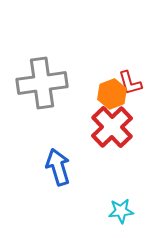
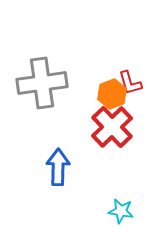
blue arrow: rotated 18 degrees clockwise
cyan star: rotated 15 degrees clockwise
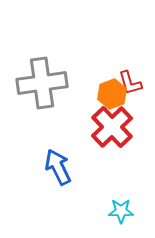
blue arrow: rotated 27 degrees counterclockwise
cyan star: rotated 10 degrees counterclockwise
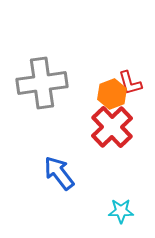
blue arrow: moved 1 px right, 6 px down; rotated 12 degrees counterclockwise
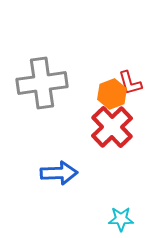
blue arrow: rotated 126 degrees clockwise
cyan star: moved 8 px down
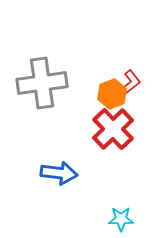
red L-shape: rotated 112 degrees counterclockwise
red cross: moved 1 px right, 2 px down
blue arrow: rotated 9 degrees clockwise
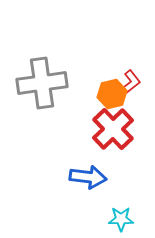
orange hexagon: rotated 8 degrees clockwise
blue arrow: moved 29 px right, 4 px down
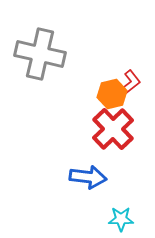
gray cross: moved 2 px left, 29 px up; rotated 21 degrees clockwise
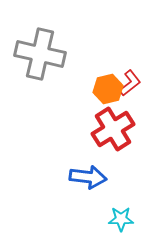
orange hexagon: moved 4 px left, 5 px up
red cross: rotated 12 degrees clockwise
